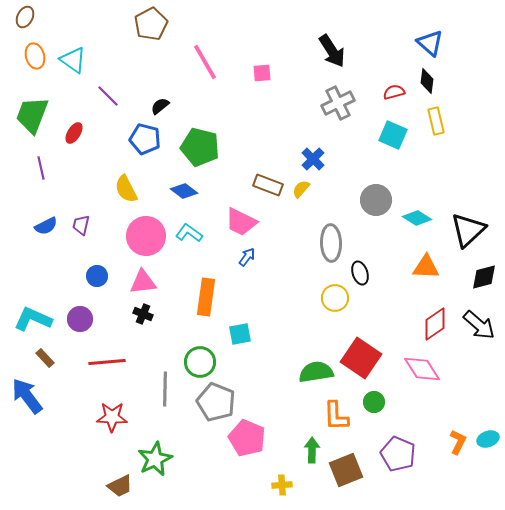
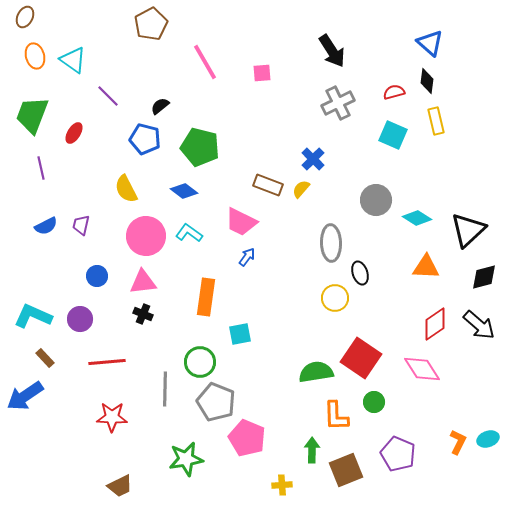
cyan L-shape at (33, 319): moved 3 px up
blue arrow at (27, 396): moved 2 px left; rotated 87 degrees counterclockwise
green star at (155, 459): moved 31 px right; rotated 16 degrees clockwise
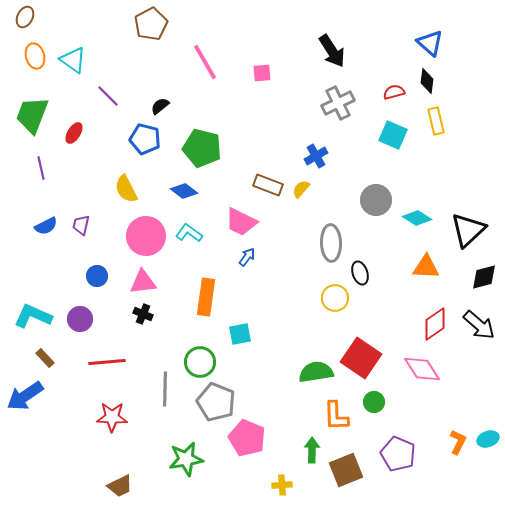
green pentagon at (200, 147): moved 2 px right, 1 px down
blue cross at (313, 159): moved 3 px right, 3 px up; rotated 15 degrees clockwise
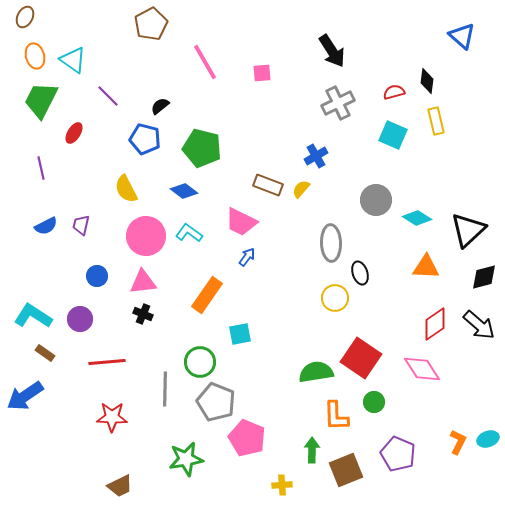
blue triangle at (430, 43): moved 32 px right, 7 px up
green trapezoid at (32, 115): moved 9 px right, 15 px up; rotated 6 degrees clockwise
orange rectangle at (206, 297): moved 1 px right, 2 px up; rotated 27 degrees clockwise
cyan L-shape at (33, 316): rotated 9 degrees clockwise
brown rectangle at (45, 358): moved 5 px up; rotated 12 degrees counterclockwise
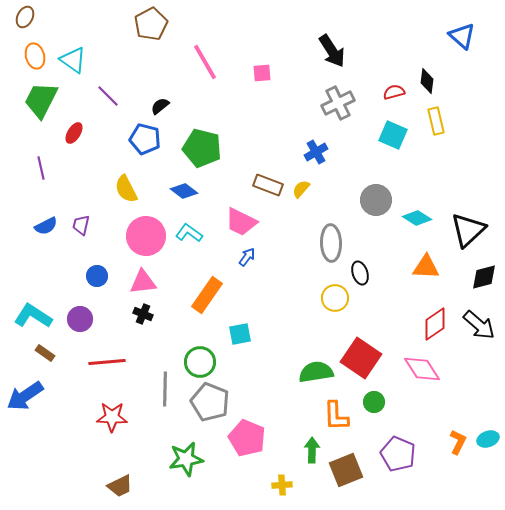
blue cross at (316, 156): moved 4 px up
gray pentagon at (216, 402): moved 6 px left
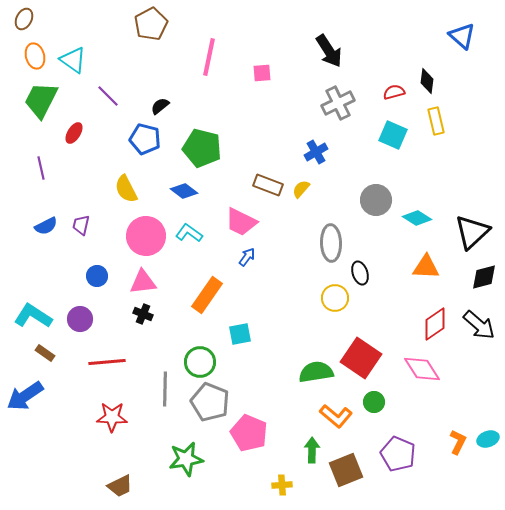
brown ellipse at (25, 17): moved 1 px left, 2 px down
black arrow at (332, 51): moved 3 px left
pink line at (205, 62): moved 4 px right, 5 px up; rotated 42 degrees clockwise
black triangle at (468, 230): moved 4 px right, 2 px down
orange L-shape at (336, 416): rotated 48 degrees counterclockwise
pink pentagon at (247, 438): moved 2 px right, 5 px up
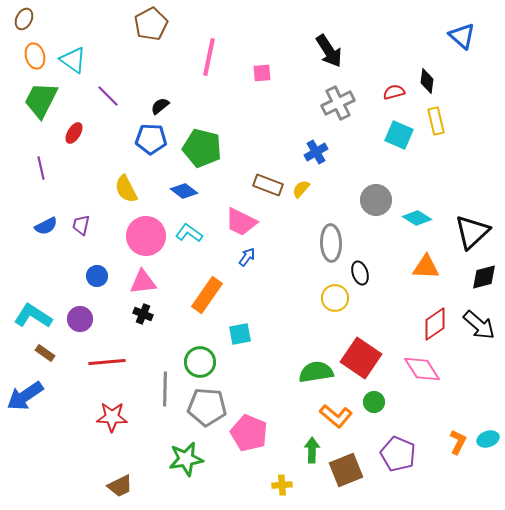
cyan square at (393, 135): moved 6 px right
blue pentagon at (145, 139): moved 6 px right; rotated 12 degrees counterclockwise
gray pentagon at (210, 402): moved 3 px left, 5 px down; rotated 18 degrees counterclockwise
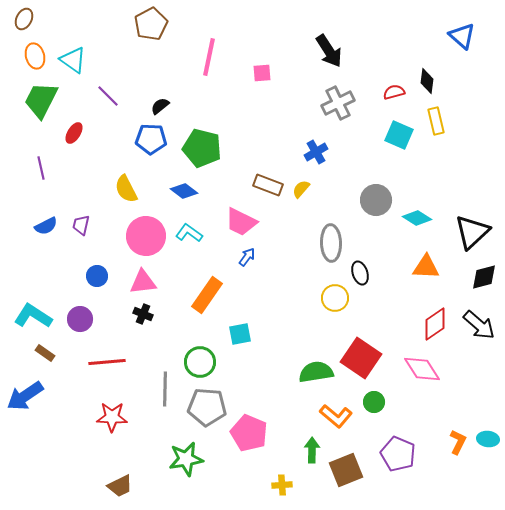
cyan ellipse at (488, 439): rotated 25 degrees clockwise
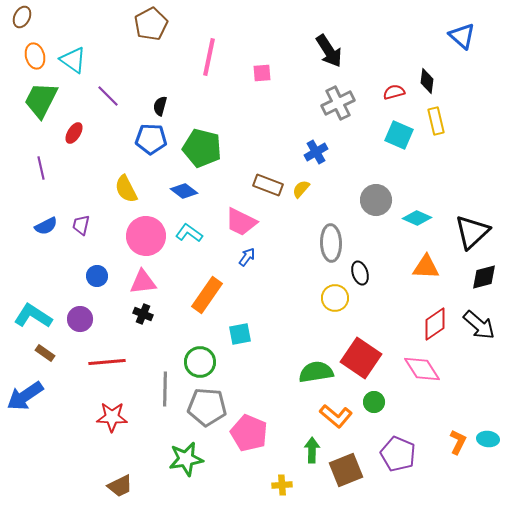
brown ellipse at (24, 19): moved 2 px left, 2 px up
black semicircle at (160, 106): rotated 36 degrees counterclockwise
cyan diamond at (417, 218): rotated 8 degrees counterclockwise
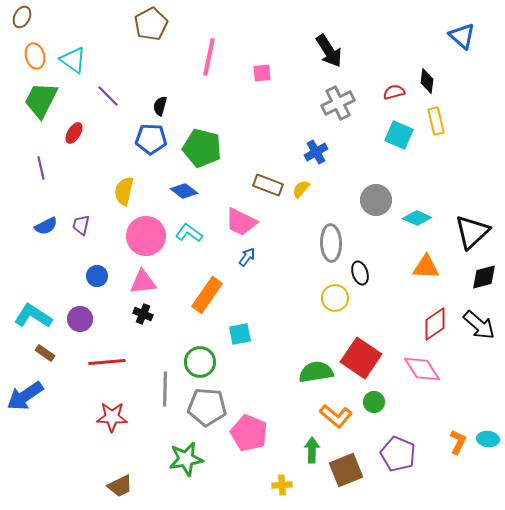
yellow semicircle at (126, 189): moved 2 px left, 2 px down; rotated 40 degrees clockwise
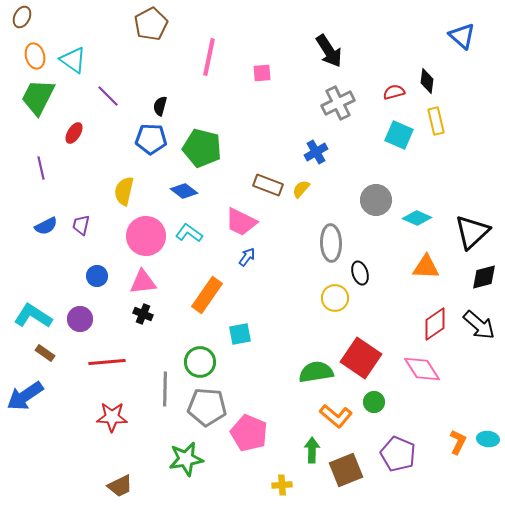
green trapezoid at (41, 100): moved 3 px left, 3 px up
